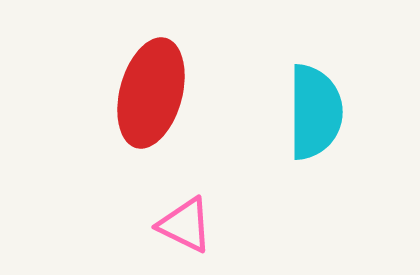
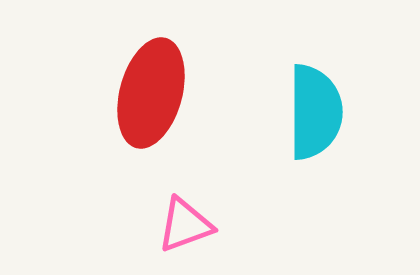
pink triangle: rotated 46 degrees counterclockwise
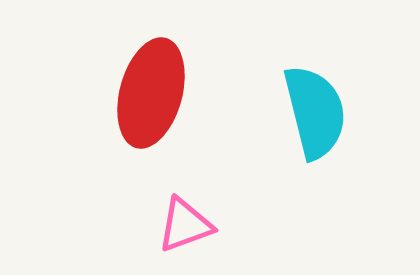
cyan semicircle: rotated 14 degrees counterclockwise
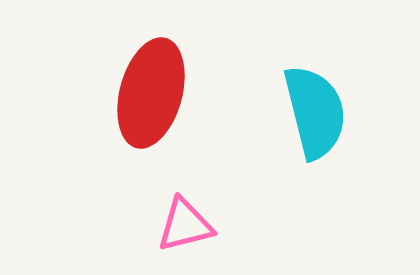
pink triangle: rotated 6 degrees clockwise
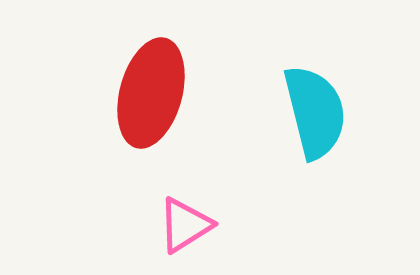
pink triangle: rotated 18 degrees counterclockwise
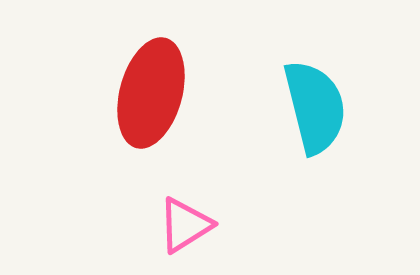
cyan semicircle: moved 5 px up
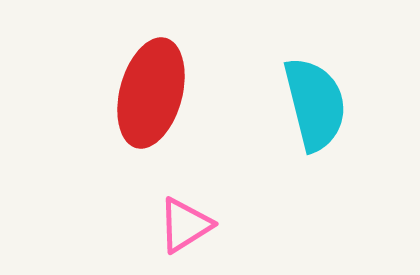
cyan semicircle: moved 3 px up
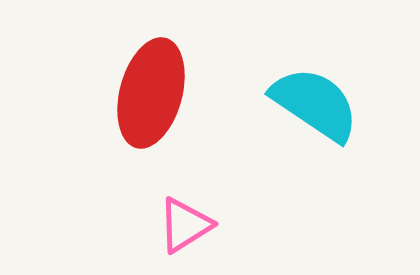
cyan semicircle: rotated 42 degrees counterclockwise
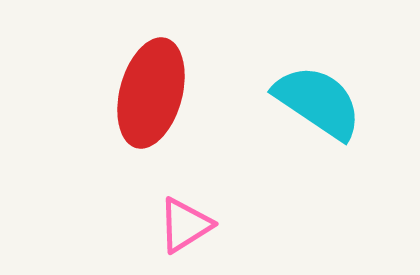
cyan semicircle: moved 3 px right, 2 px up
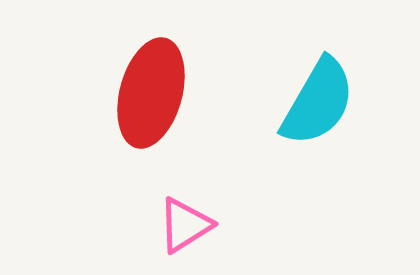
cyan semicircle: rotated 86 degrees clockwise
